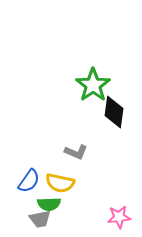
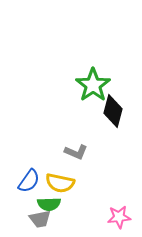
black diamond: moved 1 px left, 1 px up; rotated 8 degrees clockwise
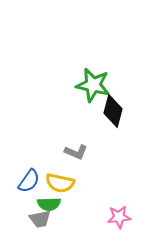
green star: rotated 24 degrees counterclockwise
